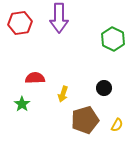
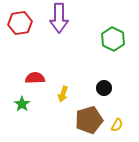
brown pentagon: moved 4 px right
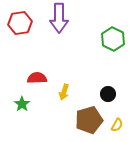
red semicircle: moved 2 px right
black circle: moved 4 px right, 6 px down
yellow arrow: moved 1 px right, 2 px up
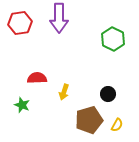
green star: moved 1 px down; rotated 14 degrees counterclockwise
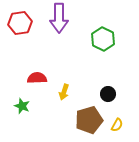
green hexagon: moved 10 px left
green star: moved 1 px down
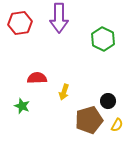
black circle: moved 7 px down
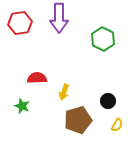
brown pentagon: moved 11 px left
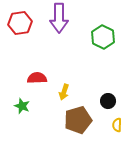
green hexagon: moved 2 px up
yellow semicircle: rotated 152 degrees clockwise
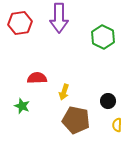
brown pentagon: moved 2 px left; rotated 28 degrees clockwise
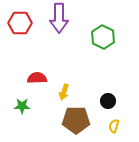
red hexagon: rotated 10 degrees clockwise
green star: rotated 21 degrees counterclockwise
brown pentagon: rotated 12 degrees counterclockwise
yellow semicircle: moved 3 px left, 1 px down; rotated 16 degrees clockwise
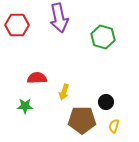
purple arrow: rotated 12 degrees counterclockwise
red hexagon: moved 3 px left, 2 px down
green hexagon: rotated 10 degrees counterclockwise
black circle: moved 2 px left, 1 px down
green star: moved 3 px right
brown pentagon: moved 6 px right
